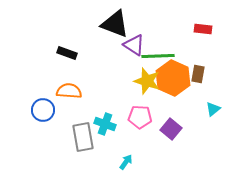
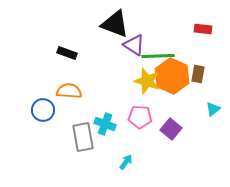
orange hexagon: moved 1 px left, 2 px up
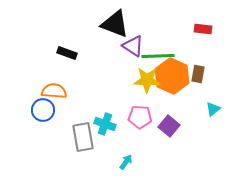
purple triangle: moved 1 px left, 1 px down
yellow star: moved 1 px up; rotated 16 degrees counterclockwise
orange semicircle: moved 15 px left
purple square: moved 2 px left, 3 px up
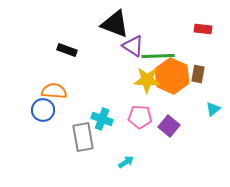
black rectangle: moved 3 px up
cyan cross: moved 3 px left, 5 px up
cyan arrow: rotated 21 degrees clockwise
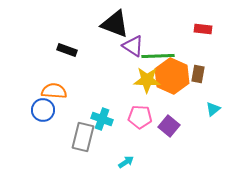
gray rectangle: rotated 24 degrees clockwise
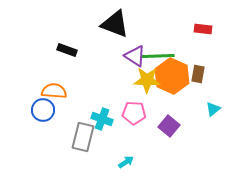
purple triangle: moved 2 px right, 10 px down
pink pentagon: moved 6 px left, 4 px up
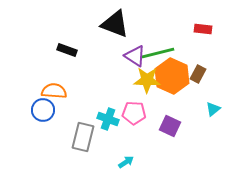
green line: moved 3 px up; rotated 12 degrees counterclockwise
brown rectangle: rotated 18 degrees clockwise
cyan cross: moved 6 px right
purple square: moved 1 px right; rotated 15 degrees counterclockwise
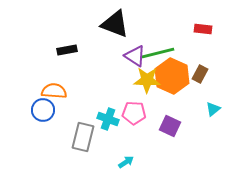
black rectangle: rotated 30 degrees counterclockwise
brown rectangle: moved 2 px right
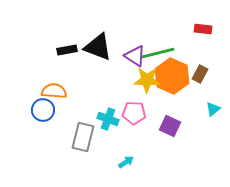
black triangle: moved 17 px left, 23 px down
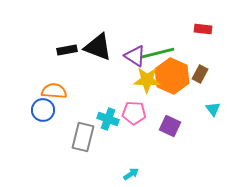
cyan triangle: rotated 28 degrees counterclockwise
cyan arrow: moved 5 px right, 12 px down
